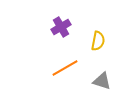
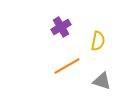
orange line: moved 2 px right, 2 px up
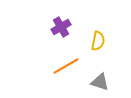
orange line: moved 1 px left
gray triangle: moved 2 px left, 1 px down
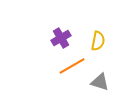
purple cross: moved 11 px down
orange line: moved 6 px right
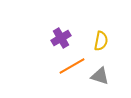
yellow semicircle: moved 3 px right
gray triangle: moved 6 px up
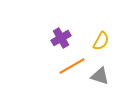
yellow semicircle: rotated 18 degrees clockwise
